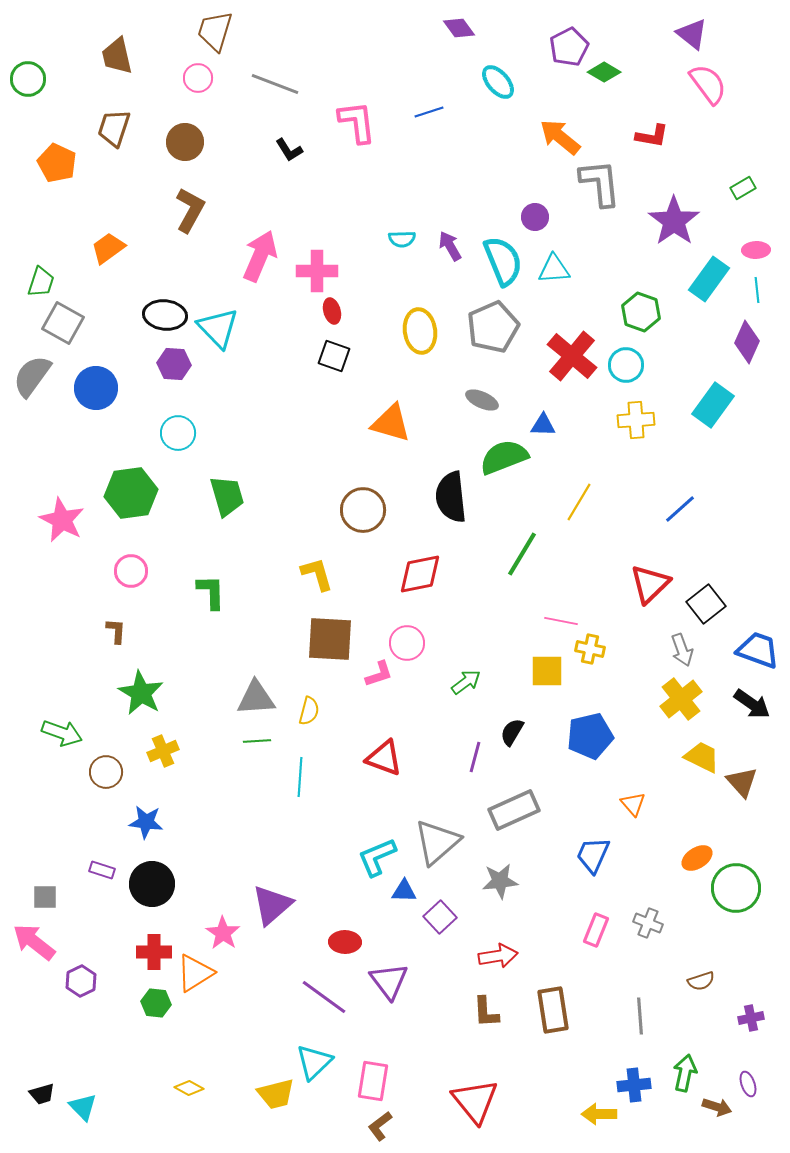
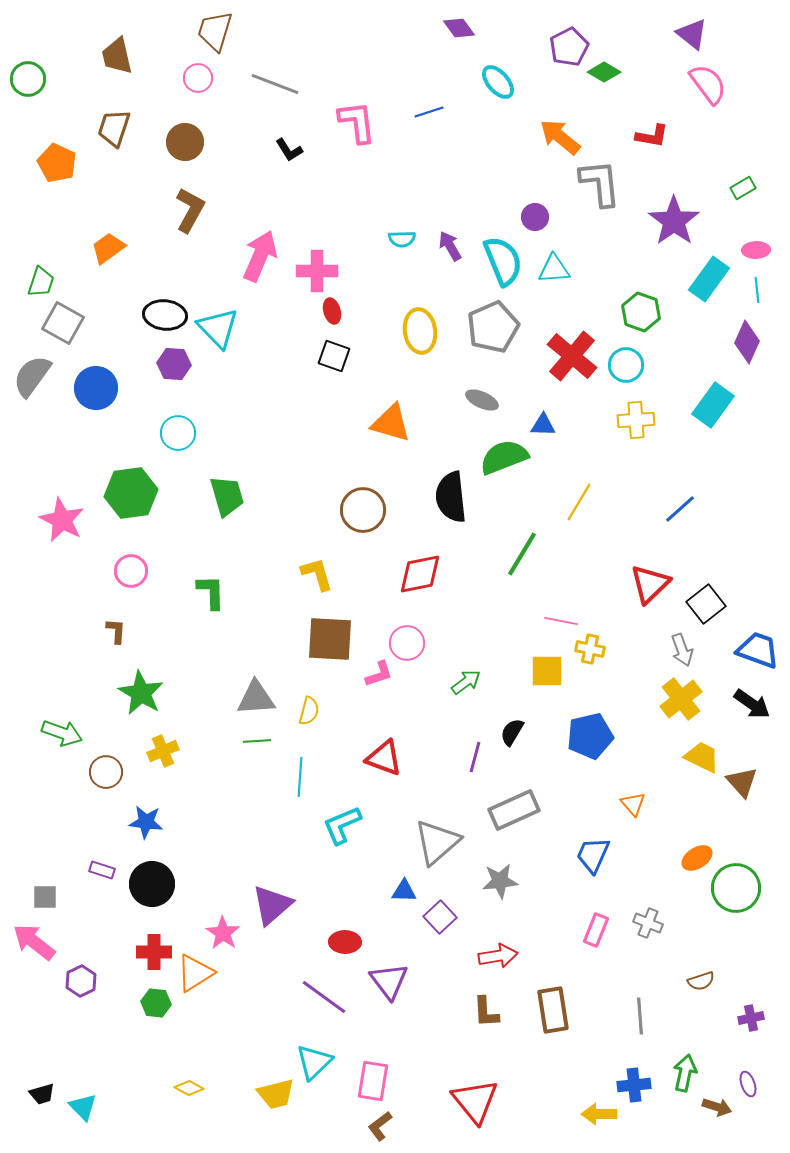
cyan L-shape at (377, 857): moved 35 px left, 32 px up
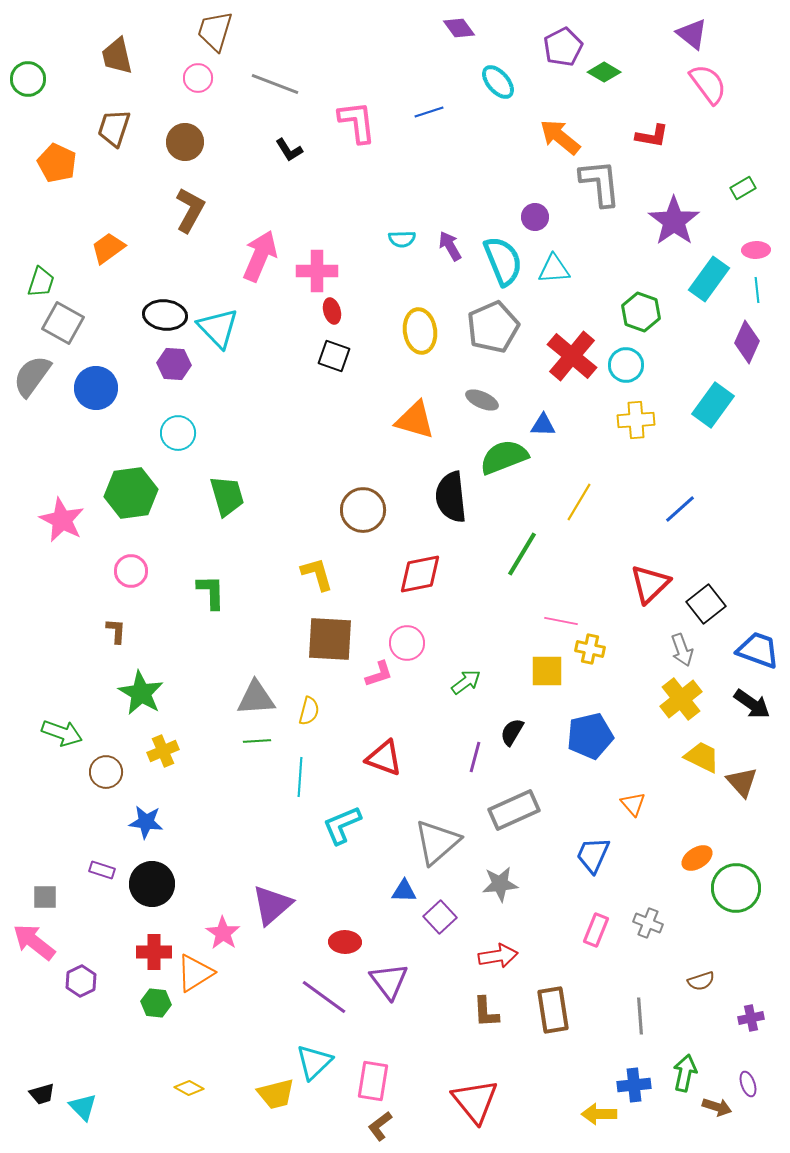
purple pentagon at (569, 47): moved 6 px left
orange triangle at (391, 423): moved 24 px right, 3 px up
gray star at (500, 881): moved 3 px down
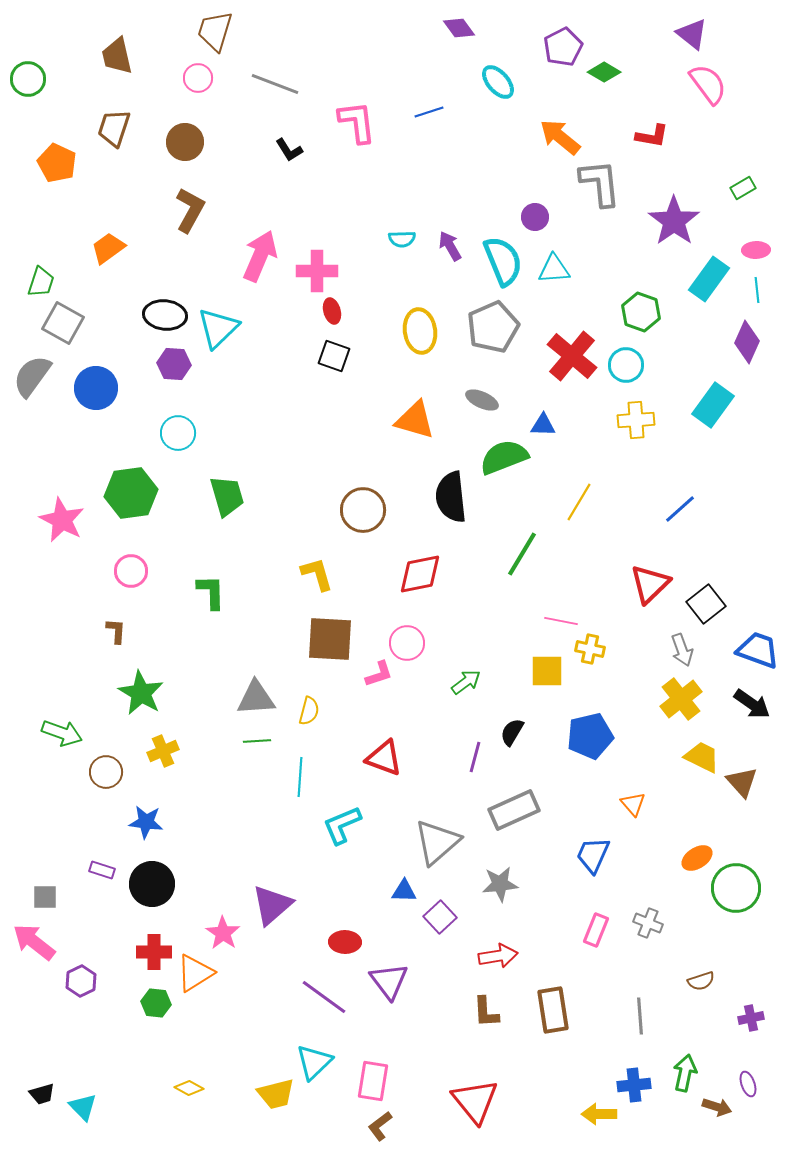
cyan triangle at (218, 328): rotated 30 degrees clockwise
